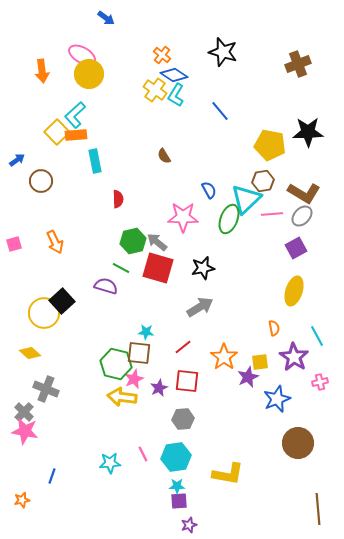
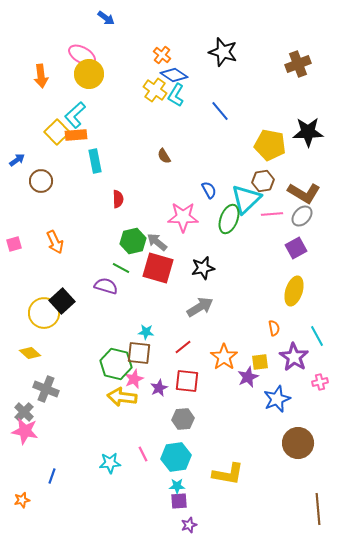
orange arrow at (42, 71): moved 1 px left, 5 px down
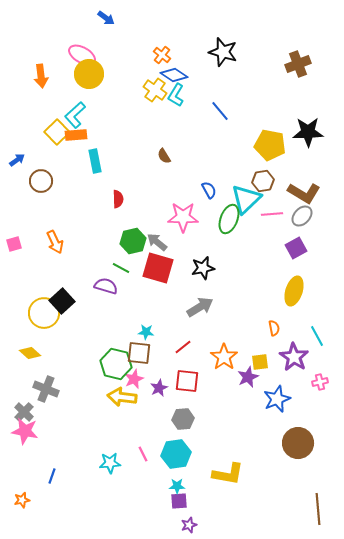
cyan hexagon at (176, 457): moved 3 px up
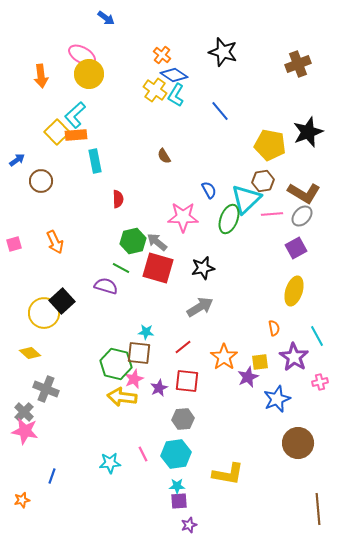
black star at (308, 132): rotated 20 degrees counterclockwise
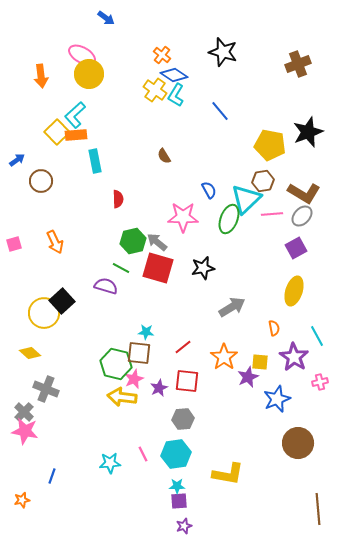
gray arrow at (200, 307): moved 32 px right
yellow square at (260, 362): rotated 12 degrees clockwise
purple star at (189, 525): moved 5 px left, 1 px down
